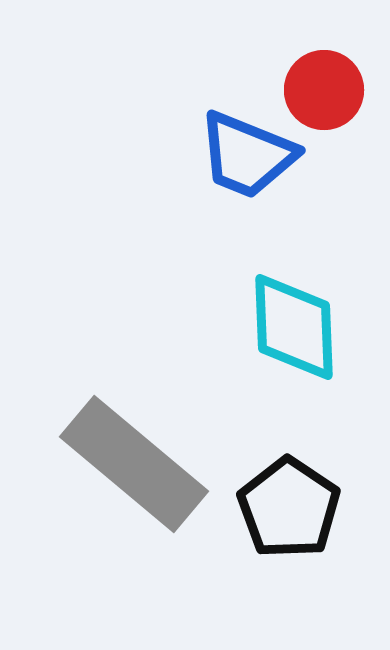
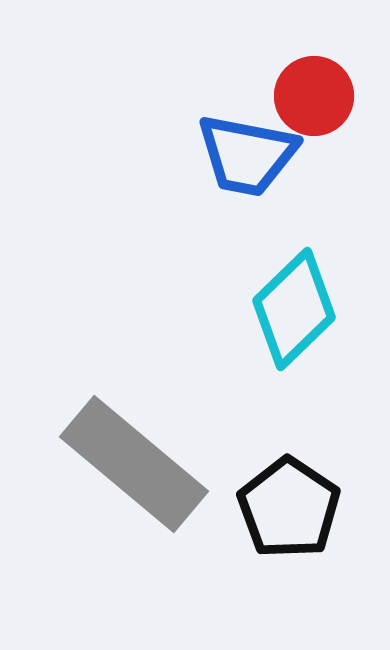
red circle: moved 10 px left, 6 px down
blue trapezoid: rotated 11 degrees counterclockwise
cyan diamond: moved 18 px up; rotated 48 degrees clockwise
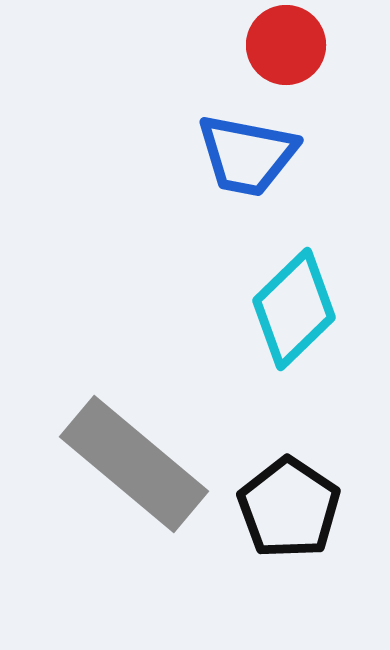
red circle: moved 28 px left, 51 px up
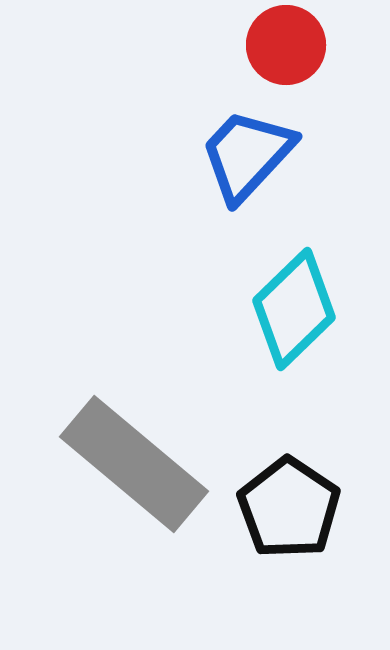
blue trapezoid: rotated 122 degrees clockwise
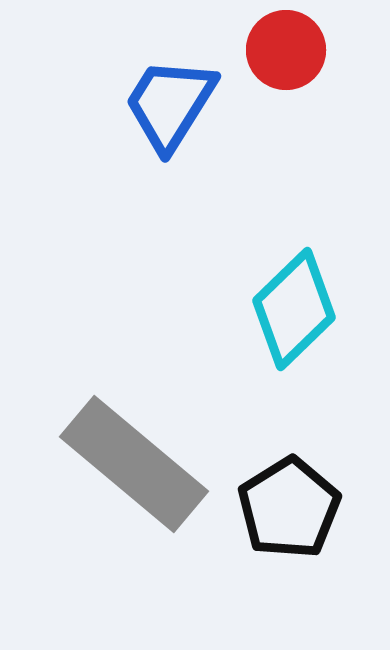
red circle: moved 5 px down
blue trapezoid: moved 77 px left, 51 px up; rotated 11 degrees counterclockwise
black pentagon: rotated 6 degrees clockwise
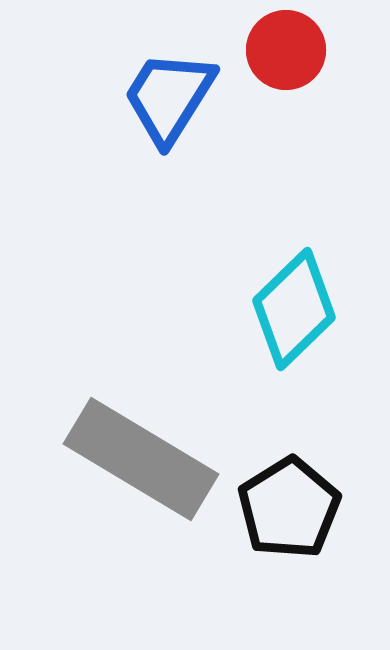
blue trapezoid: moved 1 px left, 7 px up
gray rectangle: moved 7 px right, 5 px up; rotated 9 degrees counterclockwise
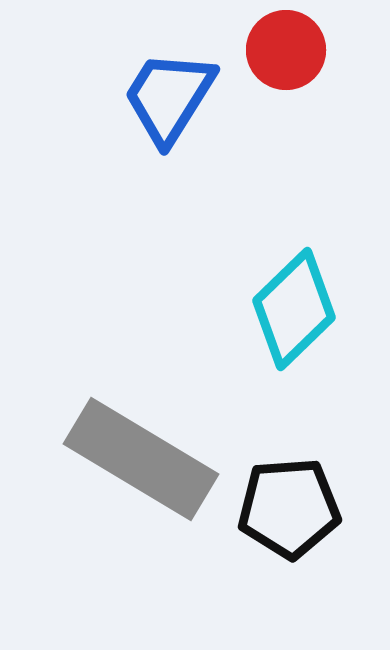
black pentagon: rotated 28 degrees clockwise
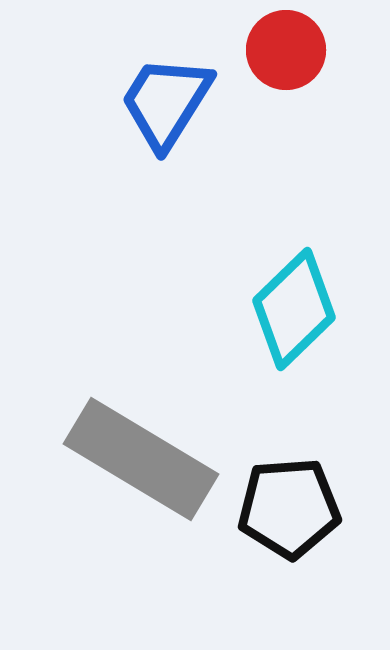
blue trapezoid: moved 3 px left, 5 px down
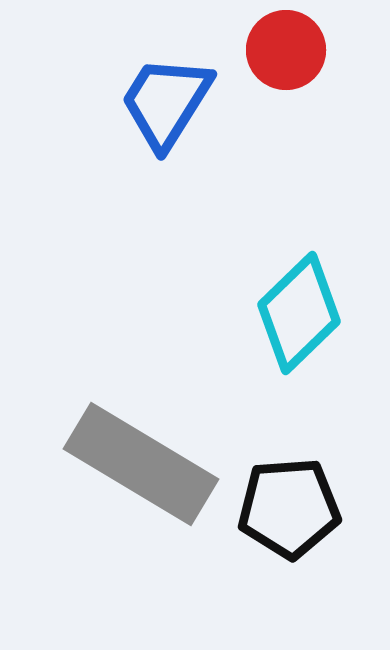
cyan diamond: moved 5 px right, 4 px down
gray rectangle: moved 5 px down
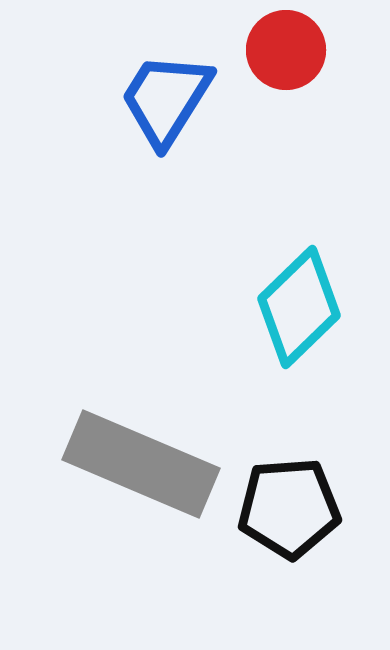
blue trapezoid: moved 3 px up
cyan diamond: moved 6 px up
gray rectangle: rotated 8 degrees counterclockwise
